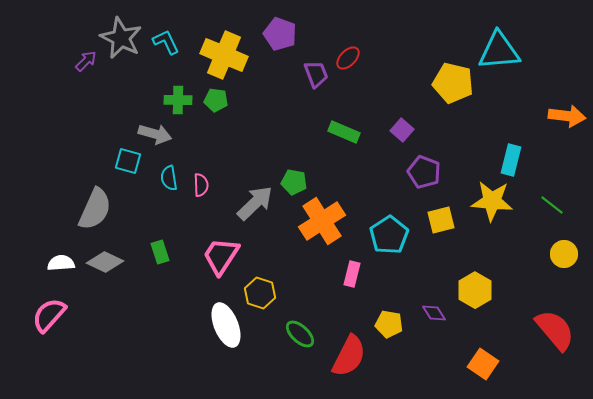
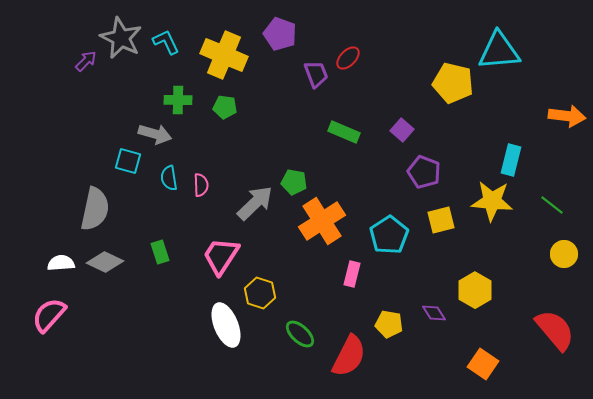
green pentagon at (216, 100): moved 9 px right, 7 px down
gray semicircle at (95, 209): rotated 12 degrees counterclockwise
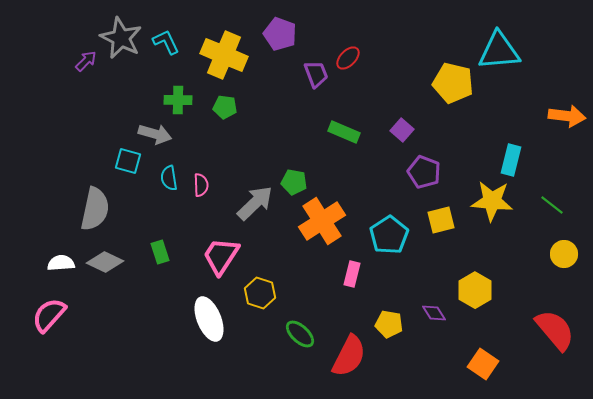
white ellipse at (226, 325): moved 17 px left, 6 px up
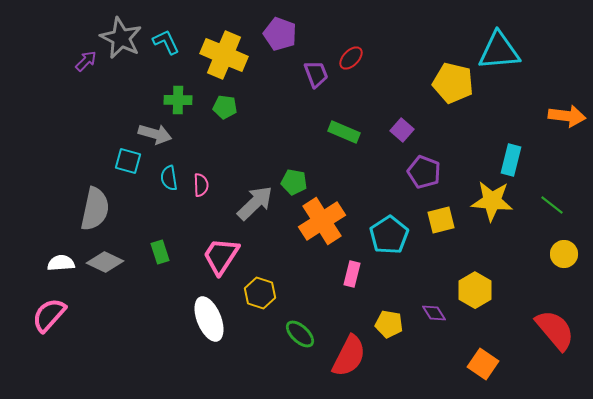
red ellipse at (348, 58): moved 3 px right
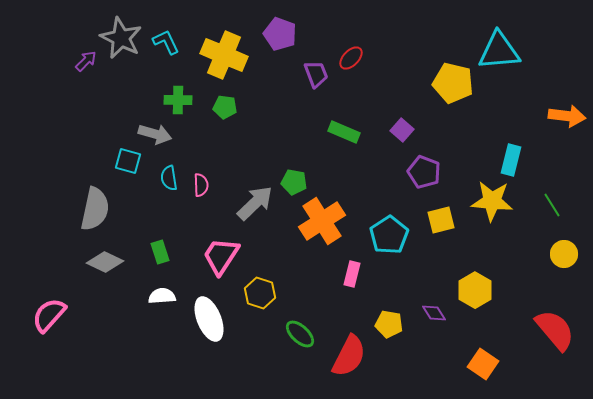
green line at (552, 205): rotated 20 degrees clockwise
white semicircle at (61, 263): moved 101 px right, 33 px down
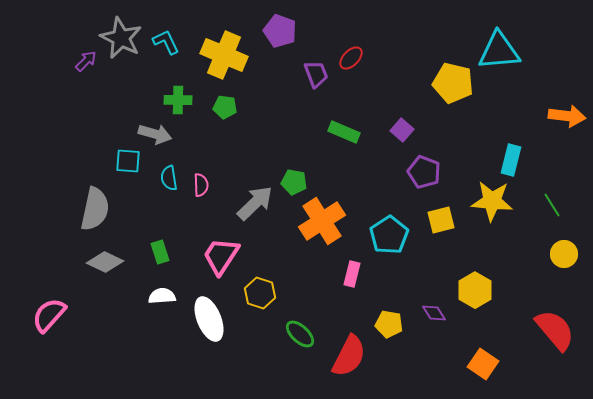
purple pentagon at (280, 34): moved 3 px up
cyan square at (128, 161): rotated 12 degrees counterclockwise
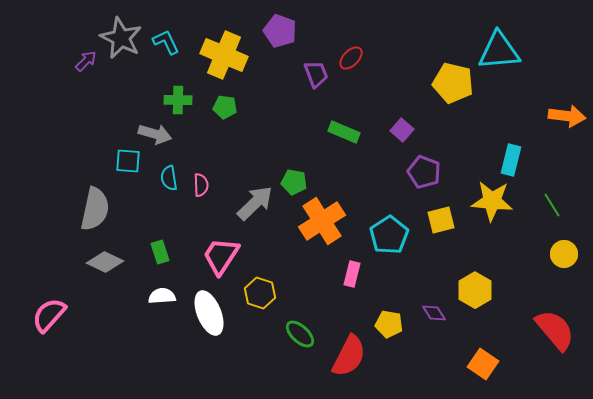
white ellipse at (209, 319): moved 6 px up
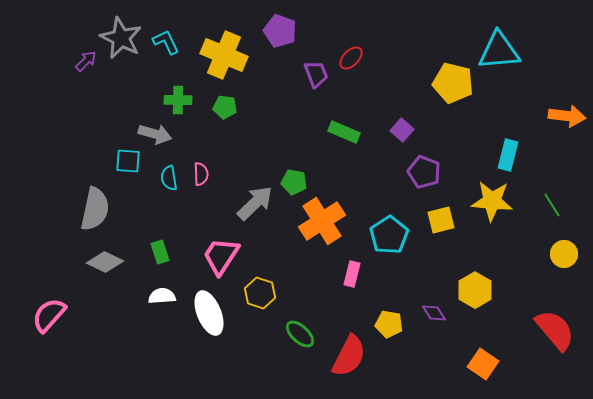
cyan rectangle at (511, 160): moved 3 px left, 5 px up
pink semicircle at (201, 185): moved 11 px up
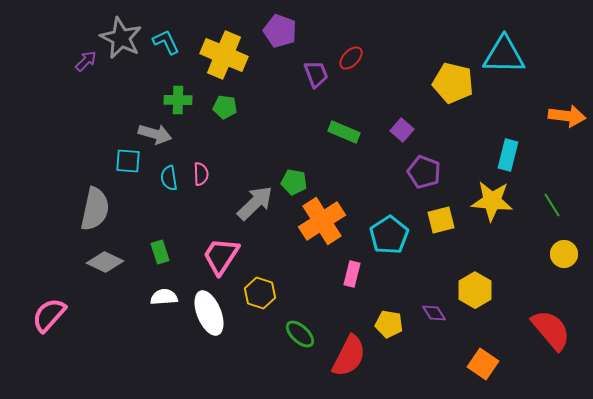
cyan triangle at (499, 51): moved 5 px right, 4 px down; rotated 6 degrees clockwise
white semicircle at (162, 296): moved 2 px right, 1 px down
red semicircle at (555, 330): moved 4 px left
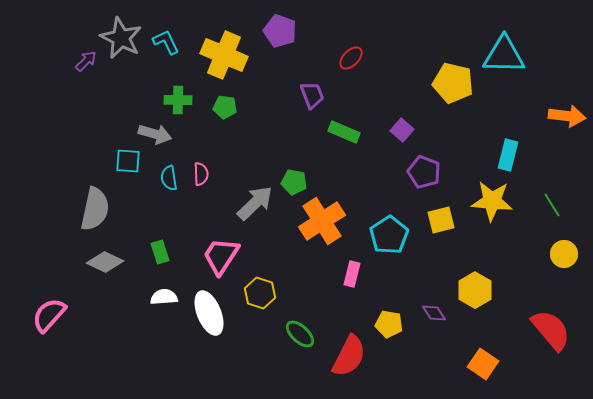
purple trapezoid at (316, 74): moved 4 px left, 21 px down
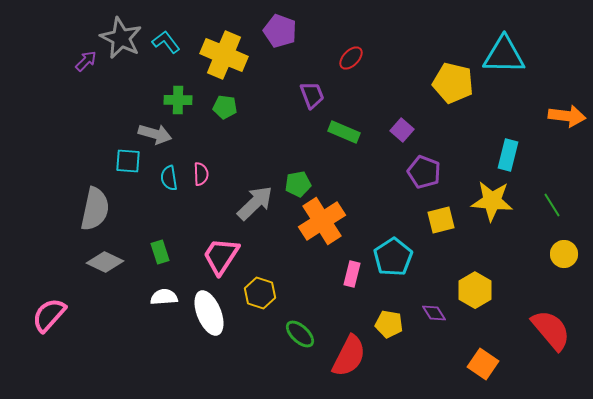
cyan L-shape at (166, 42): rotated 12 degrees counterclockwise
green pentagon at (294, 182): moved 4 px right, 2 px down; rotated 20 degrees counterclockwise
cyan pentagon at (389, 235): moved 4 px right, 22 px down
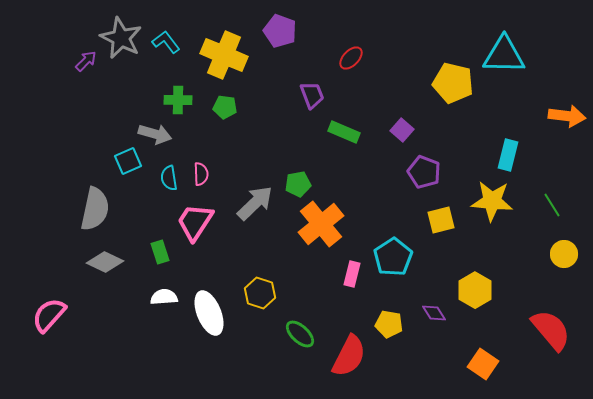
cyan square at (128, 161): rotated 28 degrees counterclockwise
orange cross at (322, 221): moved 1 px left, 3 px down; rotated 6 degrees counterclockwise
pink trapezoid at (221, 256): moved 26 px left, 34 px up
